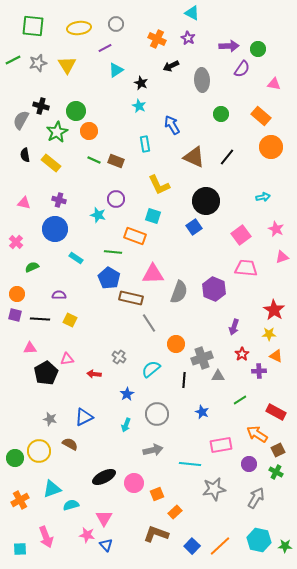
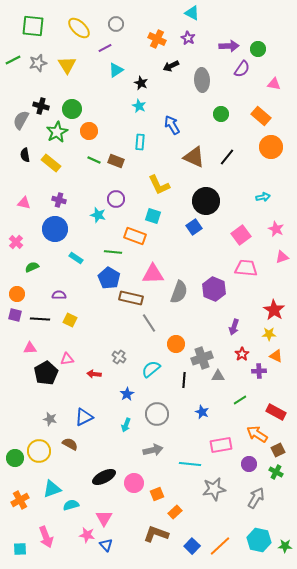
yellow ellipse at (79, 28): rotated 50 degrees clockwise
green circle at (76, 111): moved 4 px left, 2 px up
cyan rectangle at (145, 144): moved 5 px left, 2 px up; rotated 14 degrees clockwise
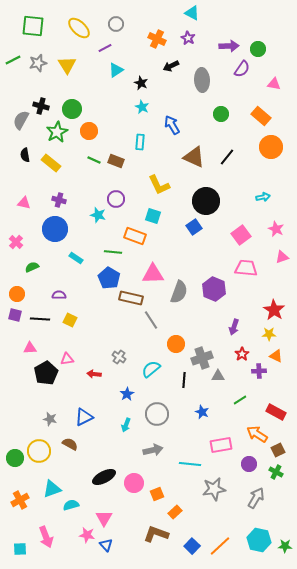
cyan star at (139, 106): moved 3 px right, 1 px down
gray line at (149, 323): moved 2 px right, 3 px up
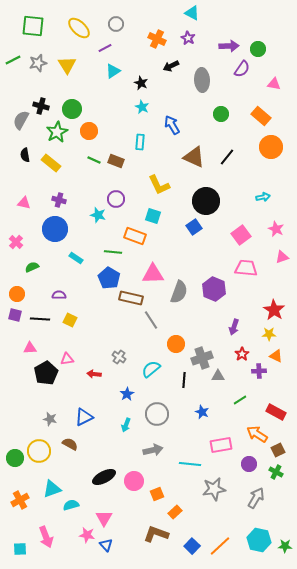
cyan triangle at (116, 70): moved 3 px left, 1 px down
pink circle at (134, 483): moved 2 px up
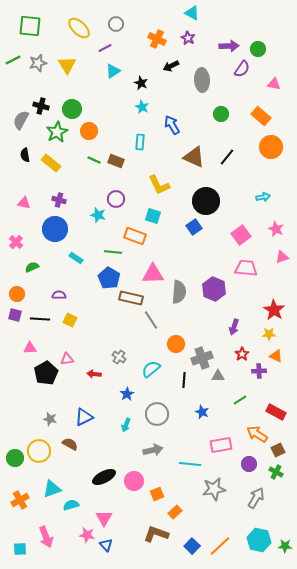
green square at (33, 26): moved 3 px left
gray semicircle at (179, 292): rotated 15 degrees counterclockwise
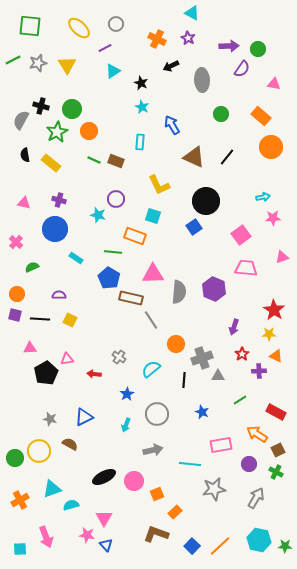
pink star at (276, 229): moved 3 px left, 11 px up; rotated 28 degrees counterclockwise
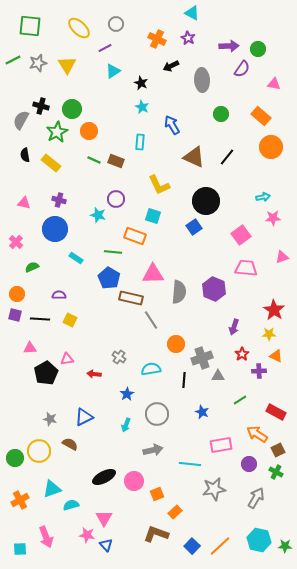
cyan semicircle at (151, 369): rotated 30 degrees clockwise
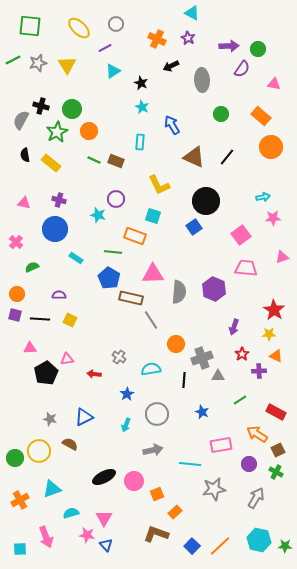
cyan semicircle at (71, 505): moved 8 px down
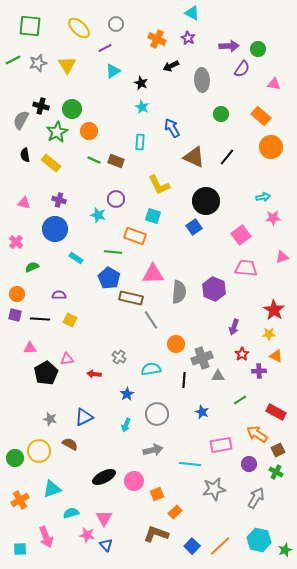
blue arrow at (172, 125): moved 3 px down
green star at (285, 546): moved 4 px down; rotated 24 degrees counterclockwise
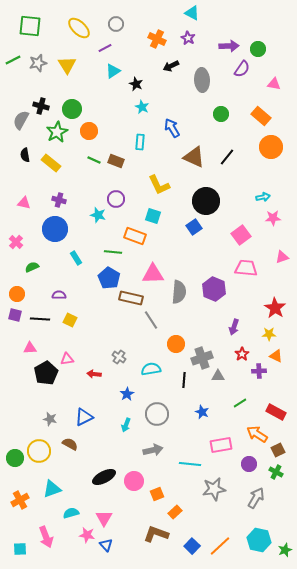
black star at (141, 83): moved 5 px left, 1 px down
cyan rectangle at (76, 258): rotated 24 degrees clockwise
red star at (274, 310): moved 1 px right, 2 px up
green line at (240, 400): moved 3 px down
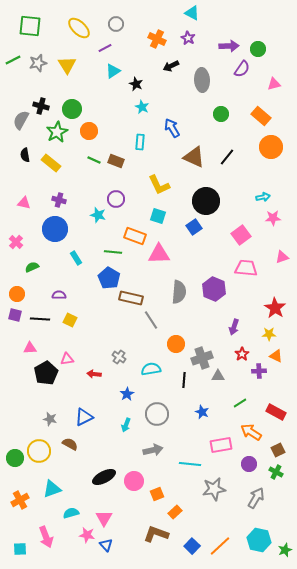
pink triangle at (274, 84): rotated 24 degrees counterclockwise
cyan square at (153, 216): moved 5 px right
pink triangle at (153, 274): moved 6 px right, 20 px up
orange arrow at (257, 434): moved 6 px left, 2 px up
